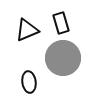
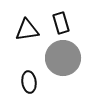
black triangle: rotated 15 degrees clockwise
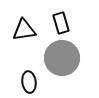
black triangle: moved 3 px left
gray circle: moved 1 px left
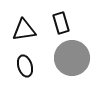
gray circle: moved 10 px right
black ellipse: moved 4 px left, 16 px up; rotated 10 degrees counterclockwise
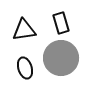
gray circle: moved 11 px left
black ellipse: moved 2 px down
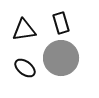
black ellipse: rotated 35 degrees counterclockwise
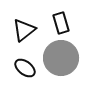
black triangle: rotated 30 degrees counterclockwise
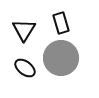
black triangle: rotated 20 degrees counterclockwise
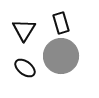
gray circle: moved 2 px up
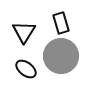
black triangle: moved 2 px down
black ellipse: moved 1 px right, 1 px down
